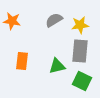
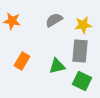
yellow star: moved 3 px right
orange rectangle: rotated 24 degrees clockwise
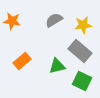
gray rectangle: rotated 55 degrees counterclockwise
orange rectangle: rotated 18 degrees clockwise
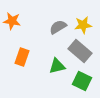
gray semicircle: moved 4 px right, 7 px down
orange rectangle: moved 4 px up; rotated 30 degrees counterclockwise
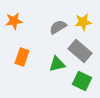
orange star: moved 2 px right; rotated 18 degrees counterclockwise
yellow star: moved 3 px up
green triangle: moved 2 px up
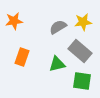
green square: rotated 18 degrees counterclockwise
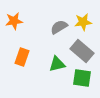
gray semicircle: moved 1 px right
gray rectangle: moved 2 px right
green square: moved 3 px up
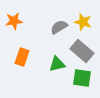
yellow star: rotated 24 degrees clockwise
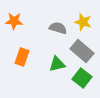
orange star: rotated 12 degrees clockwise
gray semicircle: moved 1 px left, 1 px down; rotated 48 degrees clockwise
green square: rotated 30 degrees clockwise
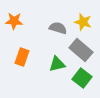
gray rectangle: moved 1 px left, 1 px up
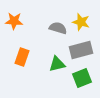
yellow star: moved 2 px left
gray rectangle: rotated 55 degrees counterclockwise
green square: rotated 30 degrees clockwise
